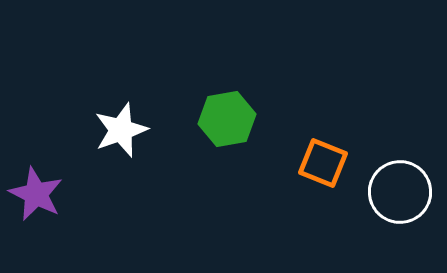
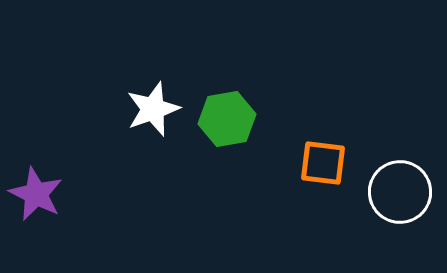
white star: moved 32 px right, 21 px up
orange square: rotated 15 degrees counterclockwise
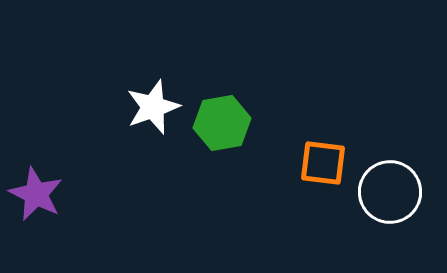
white star: moved 2 px up
green hexagon: moved 5 px left, 4 px down
white circle: moved 10 px left
